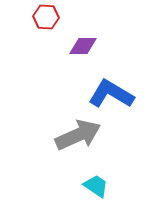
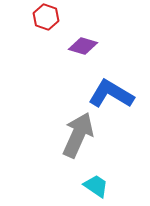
red hexagon: rotated 15 degrees clockwise
purple diamond: rotated 16 degrees clockwise
gray arrow: rotated 42 degrees counterclockwise
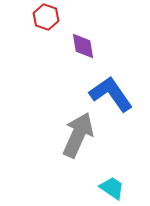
purple diamond: rotated 64 degrees clockwise
blue L-shape: rotated 24 degrees clockwise
cyan trapezoid: moved 16 px right, 2 px down
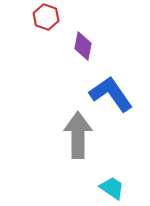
purple diamond: rotated 20 degrees clockwise
gray arrow: rotated 24 degrees counterclockwise
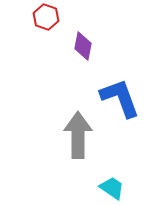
blue L-shape: moved 9 px right, 4 px down; rotated 15 degrees clockwise
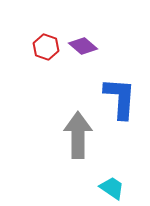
red hexagon: moved 30 px down
purple diamond: rotated 60 degrees counterclockwise
blue L-shape: rotated 24 degrees clockwise
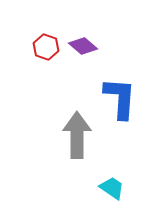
gray arrow: moved 1 px left
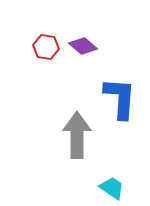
red hexagon: rotated 10 degrees counterclockwise
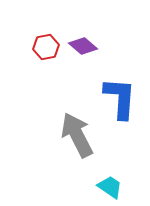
red hexagon: rotated 20 degrees counterclockwise
gray arrow: rotated 27 degrees counterclockwise
cyan trapezoid: moved 2 px left, 1 px up
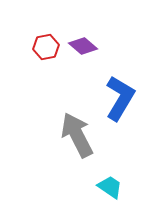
blue L-shape: rotated 27 degrees clockwise
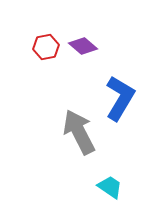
gray arrow: moved 2 px right, 3 px up
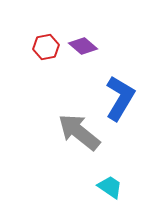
gray arrow: rotated 24 degrees counterclockwise
